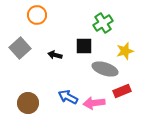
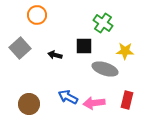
green cross: rotated 24 degrees counterclockwise
yellow star: rotated 18 degrees clockwise
red rectangle: moved 5 px right, 9 px down; rotated 54 degrees counterclockwise
brown circle: moved 1 px right, 1 px down
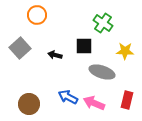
gray ellipse: moved 3 px left, 3 px down
pink arrow: rotated 30 degrees clockwise
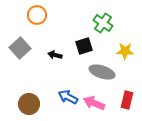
black square: rotated 18 degrees counterclockwise
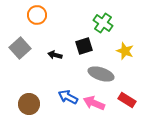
yellow star: rotated 18 degrees clockwise
gray ellipse: moved 1 px left, 2 px down
red rectangle: rotated 72 degrees counterclockwise
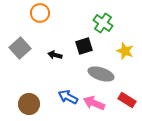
orange circle: moved 3 px right, 2 px up
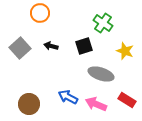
black arrow: moved 4 px left, 9 px up
pink arrow: moved 2 px right, 1 px down
